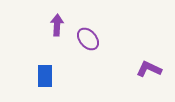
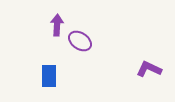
purple ellipse: moved 8 px left, 2 px down; rotated 15 degrees counterclockwise
blue rectangle: moved 4 px right
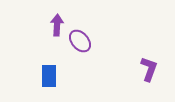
purple ellipse: rotated 15 degrees clockwise
purple L-shape: rotated 85 degrees clockwise
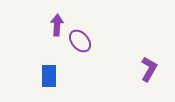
purple L-shape: rotated 10 degrees clockwise
